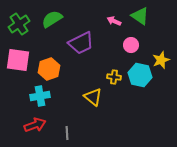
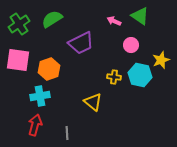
yellow triangle: moved 5 px down
red arrow: rotated 55 degrees counterclockwise
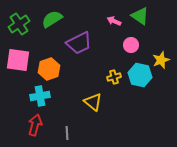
purple trapezoid: moved 2 px left
yellow cross: rotated 24 degrees counterclockwise
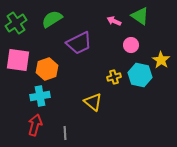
green cross: moved 3 px left, 1 px up
yellow star: rotated 18 degrees counterclockwise
orange hexagon: moved 2 px left
gray line: moved 2 px left
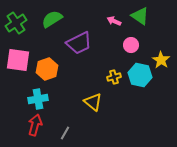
cyan cross: moved 2 px left, 3 px down
gray line: rotated 32 degrees clockwise
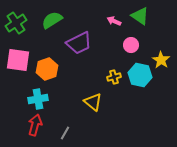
green semicircle: moved 1 px down
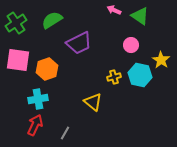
pink arrow: moved 11 px up
red arrow: rotated 10 degrees clockwise
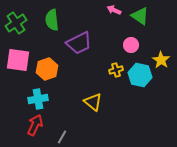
green semicircle: rotated 65 degrees counterclockwise
yellow cross: moved 2 px right, 7 px up
gray line: moved 3 px left, 4 px down
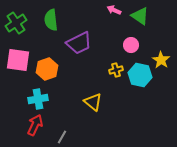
green semicircle: moved 1 px left
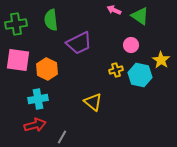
green cross: moved 1 px down; rotated 25 degrees clockwise
orange hexagon: rotated 15 degrees counterclockwise
red arrow: rotated 50 degrees clockwise
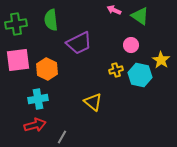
pink square: rotated 15 degrees counterclockwise
